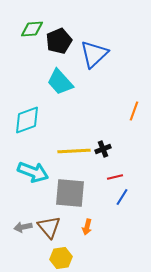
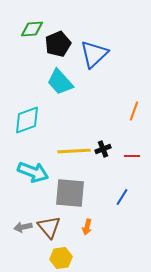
black pentagon: moved 1 px left, 3 px down
red line: moved 17 px right, 21 px up; rotated 14 degrees clockwise
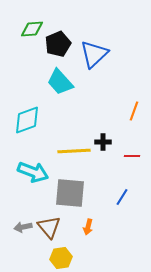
black cross: moved 7 px up; rotated 21 degrees clockwise
orange arrow: moved 1 px right
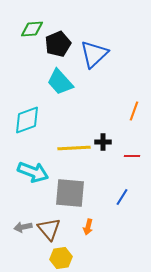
yellow line: moved 3 px up
brown triangle: moved 2 px down
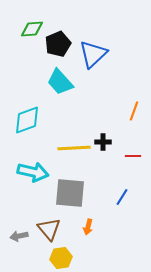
blue triangle: moved 1 px left
red line: moved 1 px right
cyan arrow: rotated 8 degrees counterclockwise
gray arrow: moved 4 px left, 9 px down
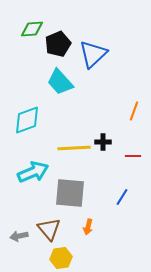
cyan arrow: rotated 36 degrees counterclockwise
